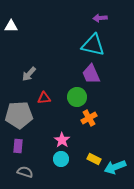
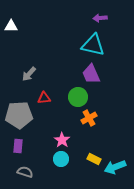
green circle: moved 1 px right
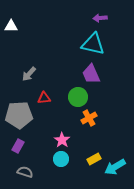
cyan triangle: moved 1 px up
purple rectangle: rotated 24 degrees clockwise
yellow rectangle: rotated 56 degrees counterclockwise
cyan arrow: rotated 10 degrees counterclockwise
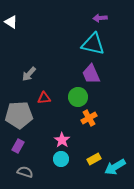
white triangle: moved 4 px up; rotated 32 degrees clockwise
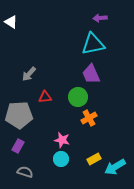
cyan triangle: rotated 25 degrees counterclockwise
red triangle: moved 1 px right, 1 px up
pink star: rotated 21 degrees counterclockwise
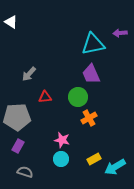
purple arrow: moved 20 px right, 15 px down
gray pentagon: moved 2 px left, 2 px down
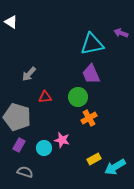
purple arrow: moved 1 px right; rotated 24 degrees clockwise
cyan triangle: moved 1 px left
gray pentagon: rotated 20 degrees clockwise
purple rectangle: moved 1 px right, 1 px up
cyan circle: moved 17 px left, 11 px up
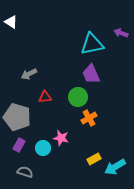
gray arrow: rotated 21 degrees clockwise
pink star: moved 1 px left, 2 px up
cyan circle: moved 1 px left
